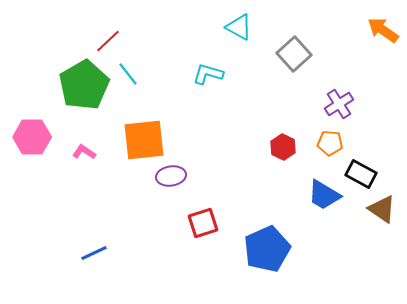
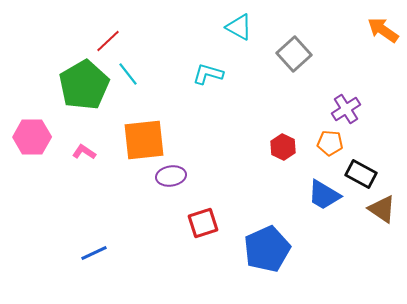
purple cross: moved 7 px right, 5 px down
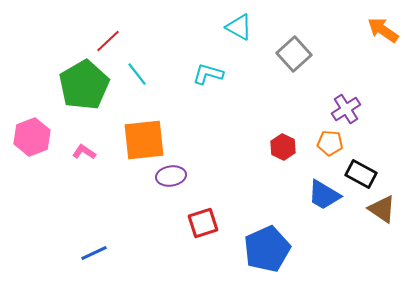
cyan line: moved 9 px right
pink hexagon: rotated 21 degrees counterclockwise
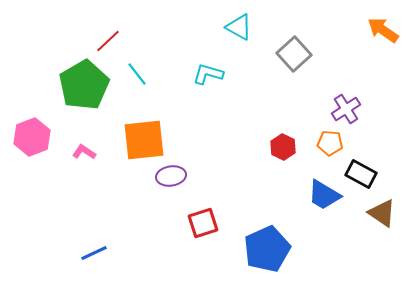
brown triangle: moved 4 px down
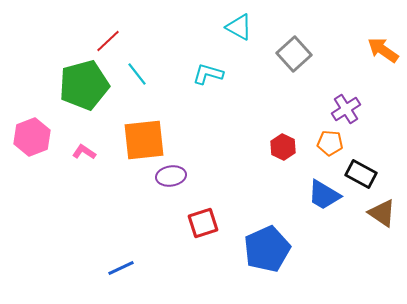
orange arrow: moved 20 px down
green pentagon: rotated 15 degrees clockwise
blue line: moved 27 px right, 15 px down
